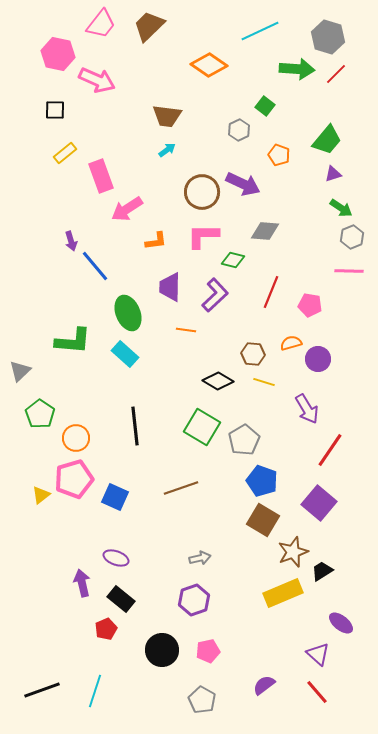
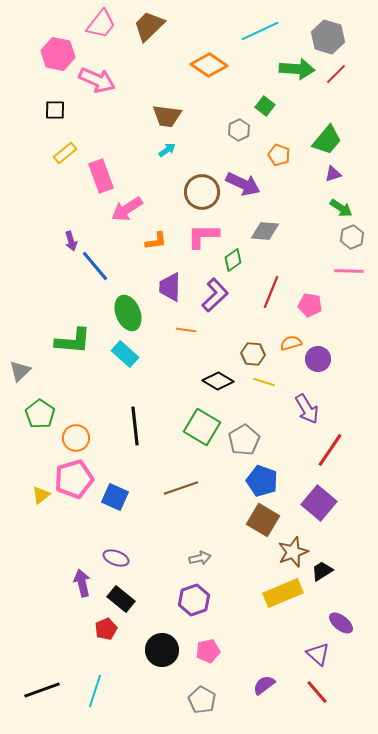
green diamond at (233, 260): rotated 50 degrees counterclockwise
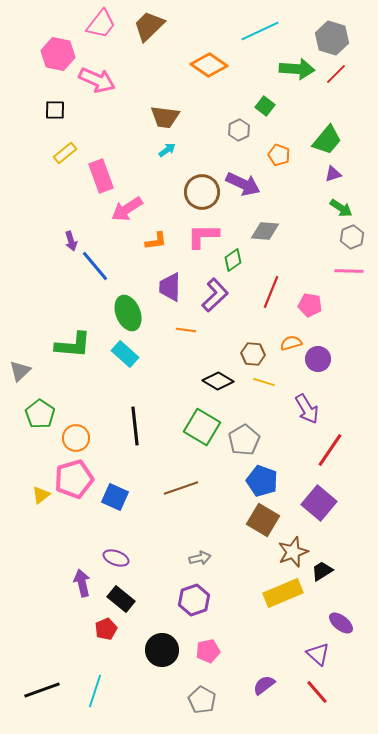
gray hexagon at (328, 37): moved 4 px right, 1 px down
brown trapezoid at (167, 116): moved 2 px left, 1 px down
green L-shape at (73, 341): moved 4 px down
